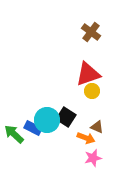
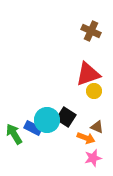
brown cross: moved 1 px up; rotated 12 degrees counterclockwise
yellow circle: moved 2 px right
green arrow: rotated 15 degrees clockwise
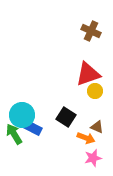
yellow circle: moved 1 px right
cyan circle: moved 25 px left, 5 px up
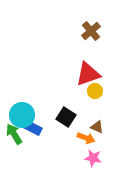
brown cross: rotated 24 degrees clockwise
pink star: rotated 24 degrees clockwise
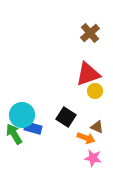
brown cross: moved 1 px left, 2 px down
blue rectangle: rotated 12 degrees counterclockwise
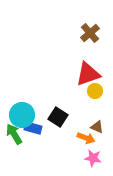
black square: moved 8 px left
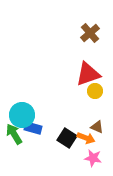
black square: moved 9 px right, 21 px down
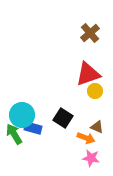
black square: moved 4 px left, 20 px up
pink star: moved 2 px left
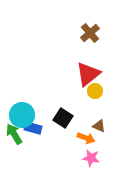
red triangle: rotated 20 degrees counterclockwise
brown triangle: moved 2 px right, 1 px up
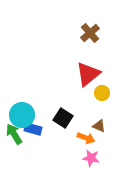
yellow circle: moved 7 px right, 2 px down
blue rectangle: moved 1 px down
